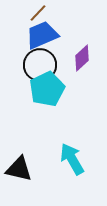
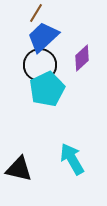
brown line: moved 2 px left; rotated 12 degrees counterclockwise
blue trapezoid: moved 1 px right, 2 px down; rotated 20 degrees counterclockwise
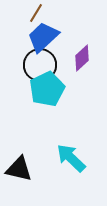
cyan arrow: moved 1 px left, 1 px up; rotated 16 degrees counterclockwise
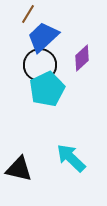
brown line: moved 8 px left, 1 px down
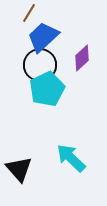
brown line: moved 1 px right, 1 px up
black triangle: rotated 36 degrees clockwise
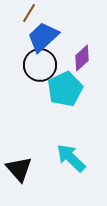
cyan pentagon: moved 18 px right
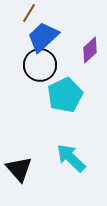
purple diamond: moved 8 px right, 8 px up
cyan pentagon: moved 6 px down
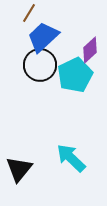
cyan pentagon: moved 10 px right, 20 px up
black triangle: rotated 20 degrees clockwise
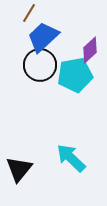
cyan pentagon: rotated 16 degrees clockwise
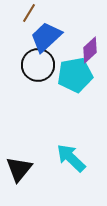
blue trapezoid: moved 3 px right
black circle: moved 2 px left
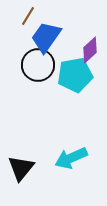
brown line: moved 1 px left, 3 px down
blue trapezoid: rotated 12 degrees counterclockwise
cyan arrow: rotated 68 degrees counterclockwise
black triangle: moved 2 px right, 1 px up
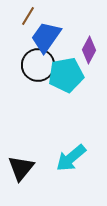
purple diamond: moved 1 px left; rotated 20 degrees counterclockwise
cyan pentagon: moved 9 px left
cyan arrow: rotated 16 degrees counterclockwise
